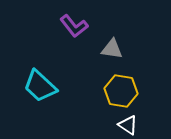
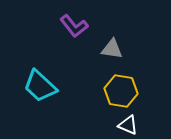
white triangle: rotated 10 degrees counterclockwise
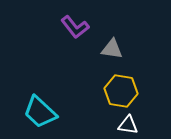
purple L-shape: moved 1 px right, 1 px down
cyan trapezoid: moved 26 px down
white triangle: rotated 15 degrees counterclockwise
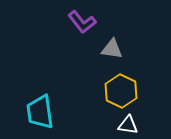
purple L-shape: moved 7 px right, 5 px up
yellow hexagon: rotated 16 degrees clockwise
cyan trapezoid: rotated 39 degrees clockwise
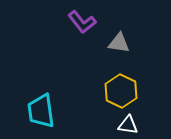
gray triangle: moved 7 px right, 6 px up
cyan trapezoid: moved 1 px right, 1 px up
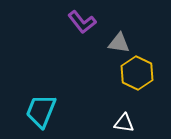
yellow hexagon: moved 16 px right, 18 px up
cyan trapezoid: rotated 30 degrees clockwise
white triangle: moved 4 px left, 2 px up
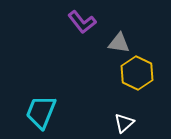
cyan trapezoid: moved 1 px down
white triangle: rotated 50 degrees counterclockwise
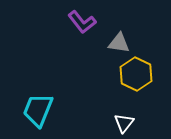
yellow hexagon: moved 1 px left, 1 px down
cyan trapezoid: moved 3 px left, 2 px up
white triangle: rotated 10 degrees counterclockwise
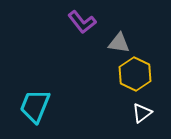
yellow hexagon: moved 1 px left
cyan trapezoid: moved 3 px left, 4 px up
white triangle: moved 18 px right, 10 px up; rotated 15 degrees clockwise
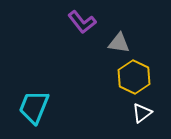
yellow hexagon: moved 1 px left, 3 px down
cyan trapezoid: moved 1 px left, 1 px down
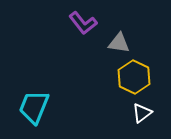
purple L-shape: moved 1 px right, 1 px down
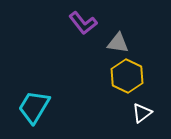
gray triangle: moved 1 px left
yellow hexagon: moved 7 px left, 1 px up
cyan trapezoid: rotated 9 degrees clockwise
